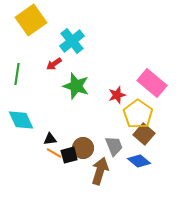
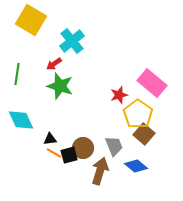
yellow square: rotated 24 degrees counterclockwise
green star: moved 16 px left
red star: moved 2 px right
blue diamond: moved 3 px left, 5 px down
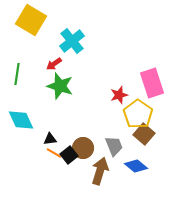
pink rectangle: rotated 32 degrees clockwise
black square: rotated 24 degrees counterclockwise
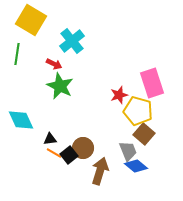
red arrow: rotated 119 degrees counterclockwise
green line: moved 20 px up
green star: rotated 8 degrees clockwise
yellow pentagon: moved 3 px up; rotated 20 degrees counterclockwise
gray trapezoid: moved 14 px right, 5 px down
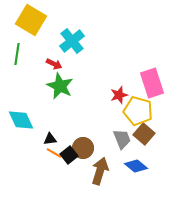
gray trapezoid: moved 6 px left, 12 px up
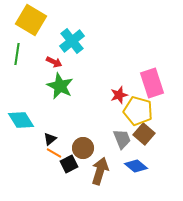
red arrow: moved 2 px up
cyan diamond: rotated 8 degrees counterclockwise
black triangle: rotated 32 degrees counterclockwise
black square: moved 9 px down; rotated 12 degrees clockwise
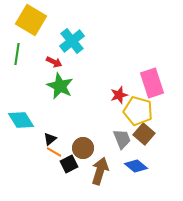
orange line: moved 1 px up
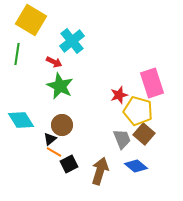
brown circle: moved 21 px left, 23 px up
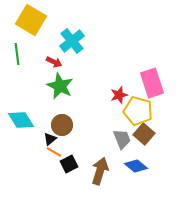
green line: rotated 15 degrees counterclockwise
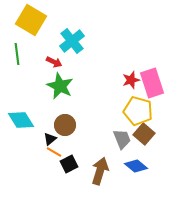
red star: moved 12 px right, 15 px up
brown circle: moved 3 px right
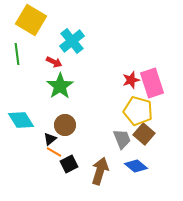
green star: rotated 12 degrees clockwise
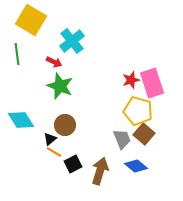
green star: rotated 16 degrees counterclockwise
black square: moved 4 px right
